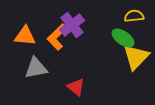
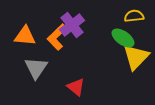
gray triangle: rotated 45 degrees counterclockwise
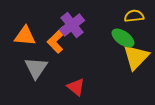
orange L-shape: moved 3 px down
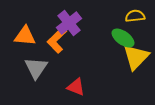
yellow semicircle: moved 1 px right
purple cross: moved 3 px left, 2 px up
red triangle: rotated 18 degrees counterclockwise
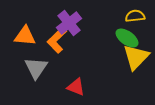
green ellipse: moved 4 px right
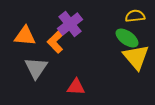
purple cross: moved 1 px right, 1 px down
yellow triangle: rotated 24 degrees counterclockwise
red triangle: rotated 18 degrees counterclockwise
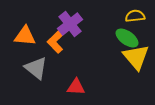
gray triangle: rotated 25 degrees counterclockwise
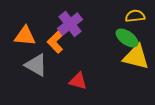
yellow triangle: rotated 36 degrees counterclockwise
gray triangle: moved 3 px up; rotated 10 degrees counterclockwise
red triangle: moved 2 px right, 6 px up; rotated 12 degrees clockwise
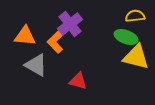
green ellipse: moved 1 px left, 1 px up; rotated 15 degrees counterclockwise
